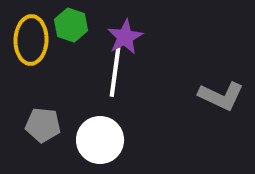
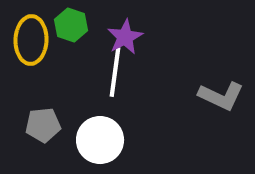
gray pentagon: rotated 12 degrees counterclockwise
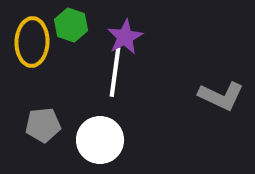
yellow ellipse: moved 1 px right, 2 px down
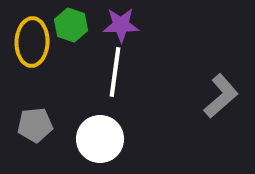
purple star: moved 4 px left, 12 px up; rotated 27 degrees clockwise
gray L-shape: rotated 66 degrees counterclockwise
gray pentagon: moved 8 px left
white circle: moved 1 px up
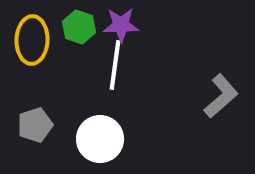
green hexagon: moved 8 px right, 2 px down
yellow ellipse: moved 2 px up
white line: moved 7 px up
gray pentagon: rotated 12 degrees counterclockwise
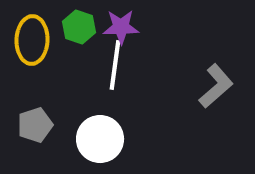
purple star: moved 2 px down
gray L-shape: moved 5 px left, 10 px up
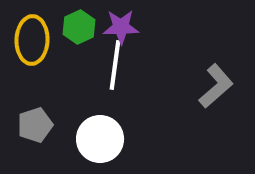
green hexagon: rotated 16 degrees clockwise
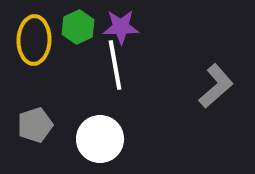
green hexagon: moved 1 px left
yellow ellipse: moved 2 px right
white line: rotated 18 degrees counterclockwise
